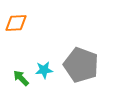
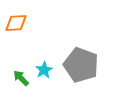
cyan star: rotated 24 degrees counterclockwise
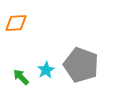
cyan star: moved 2 px right
green arrow: moved 1 px up
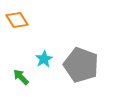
orange diamond: moved 1 px right, 3 px up; rotated 60 degrees clockwise
cyan star: moved 2 px left, 11 px up
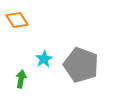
green arrow: moved 2 px down; rotated 54 degrees clockwise
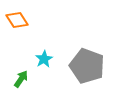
gray pentagon: moved 6 px right, 1 px down
green arrow: rotated 24 degrees clockwise
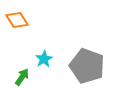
green arrow: moved 1 px right, 2 px up
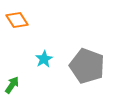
green arrow: moved 10 px left, 8 px down
